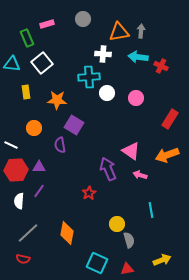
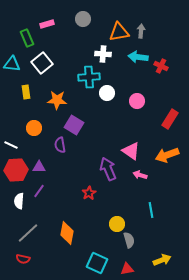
pink circle: moved 1 px right, 3 px down
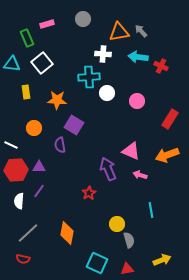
gray arrow: rotated 48 degrees counterclockwise
pink triangle: rotated 12 degrees counterclockwise
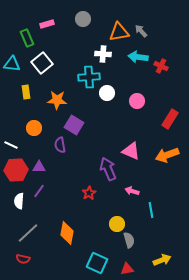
pink arrow: moved 8 px left, 16 px down
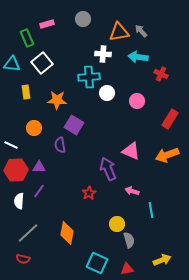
red cross: moved 8 px down
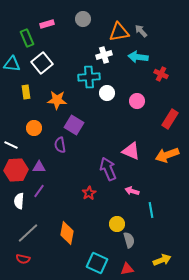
white cross: moved 1 px right, 1 px down; rotated 21 degrees counterclockwise
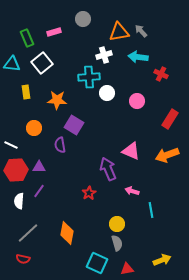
pink rectangle: moved 7 px right, 8 px down
gray semicircle: moved 12 px left, 3 px down
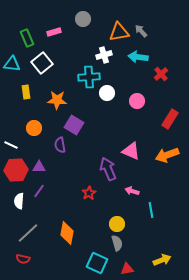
red cross: rotated 24 degrees clockwise
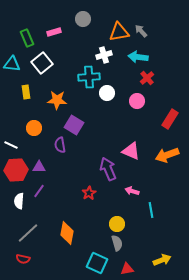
red cross: moved 14 px left, 4 px down
